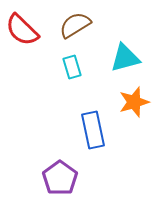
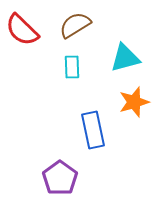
cyan rectangle: rotated 15 degrees clockwise
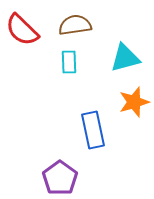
brown semicircle: rotated 24 degrees clockwise
cyan rectangle: moved 3 px left, 5 px up
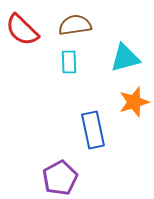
purple pentagon: rotated 8 degrees clockwise
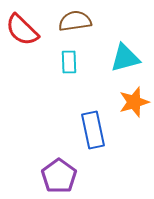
brown semicircle: moved 4 px up
purple pentagon: moved 1 px left, 2 px up; rotated 8 degrees counterclockwise
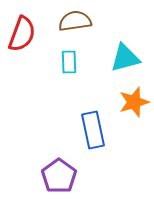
red semicircle: moved 4 px down; rotated 114 degrees counterclockwise
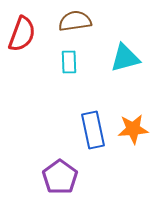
orange star: moved 1 px left, 27 px down; rotated 12 degrees clockwise
purple pentagon: moved 1 px right, 1 px down
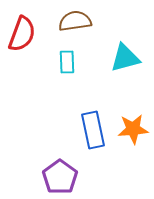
cyan rectangle: moved 2 px left
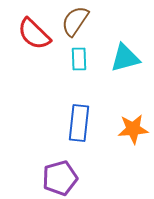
brown semicircle: rotated 48 degrees counterclockwise
red semicircle: moved 12 px right; rotated 114 degrees clockwise
cyan rectangle: moved 12 px right, 3 px up
blue rectangle: moved 14 px left, 7 px up; rotated 18 degrees clockwise
purple pentagon: moved 1 px down; rotated 20 degrees clockwise
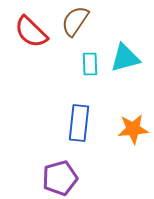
red semicircle: moved 3 px left, 2 px up
cyan rectangle: moved 11 px right, 5 px down
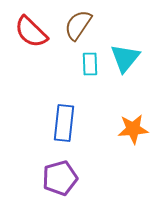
brown semicircle: moved 3 px right, 4 px down
cyan triangle: rotated 36 degrees counterclockwise
blue rectangle: moved 15 px left
